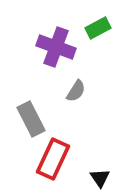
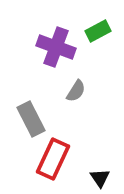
green rectangle: moved 3 px down
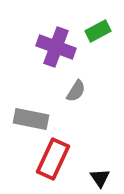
gray rectangle: rotated 52 degrees counterclockwise
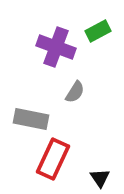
gray semicircle: moved 1 px left, 1 px down
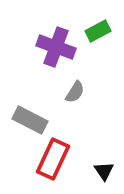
gray rectangle: moved 1 px left, 1 px down; rotated 16 degrees clockwise
black triangle: moved 4 px right, 7 px up
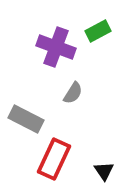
gray semicircle: moved 2 px left, 1 px down
gray rectangle: moved 4 px left, 1 px up
red rectangle: moved 1 px right
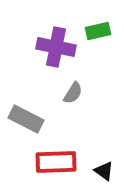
green rectangle: rotated 15 degrees clockwise
purple cross: rotated 9 degrees counterclockwise
red rectangle: moved 2 px right, 3 px down; rotated 63 degrees clockwise
black triangle: rotated 20 degrees counterclockwise
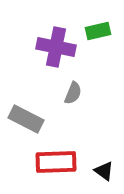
gray semicircle: rotated 10 degrees counterclockwise
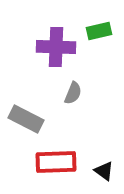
green rectangle: moved 1 px right
purple cross: rotated 9 degrees counterclockwise
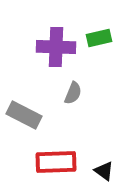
green rectangle: moved 7 px down
gray rectangle: moved 2 px left, 4 px up
